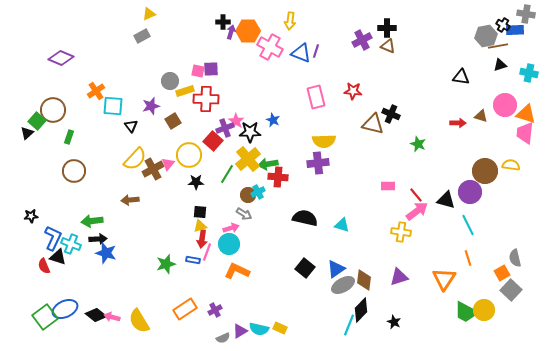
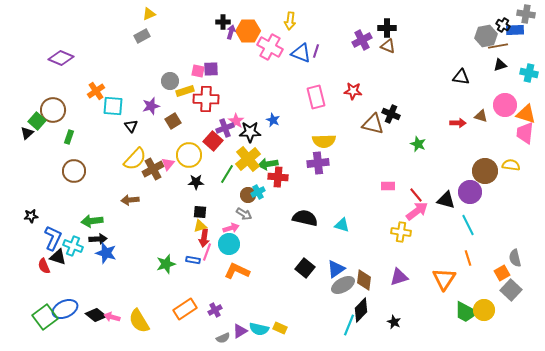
red arrow at (202, 239): moved 2 px right, 1 px up
cyan cross at (71, 244): moved 2 px right, 2 px down
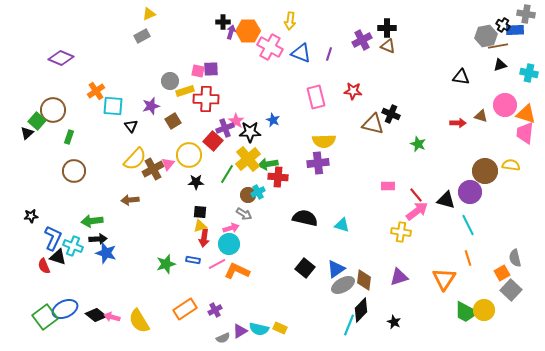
purple line at (316, 51): moved 13 px right, 3 px down
pink line at (207, 252): moved 10 px right, 12 px down; rotated 42 degrees clockwise
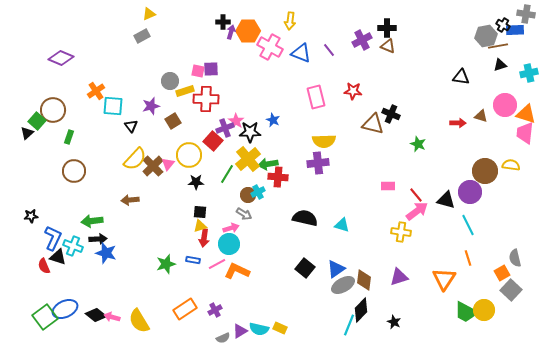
purple line at (329, 54): moved 4 px up; rotated 56 degrees counterclockwise
cyan cross at (529, 73): rotated 24 degrees counterclockwise
brown cross at (153, 169): moved 3 px up; rotated 15 degrees counterclockwise
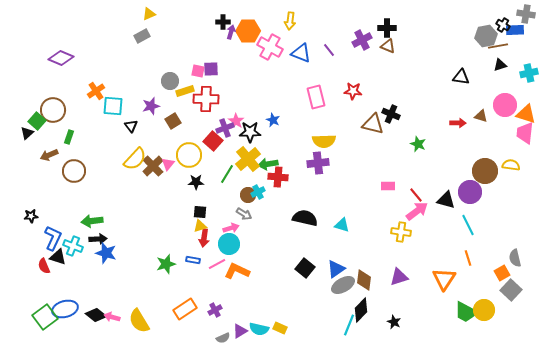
brown arrow at (130, 200): moved 81 px left, 45 px up; rotated 18 degrees counterclockwise
blue ellipse at (65, 309): rotated 10 degrees clockwise
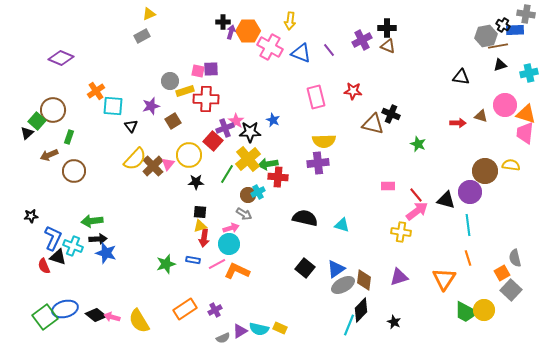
cyan line at (468, 225): rotated 20 degrees clockwise
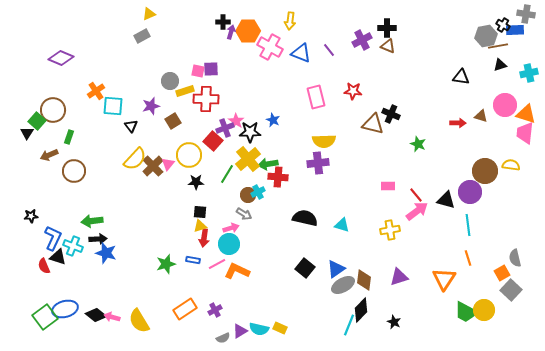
black triangle at (27, 133): rotated 16 degrees counterclockwise
yellow cross at (401, 232): moved 11 px left, 2 px up; rotated 18 degrees counterclockwise
